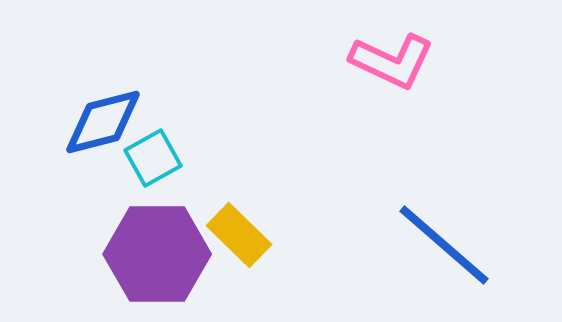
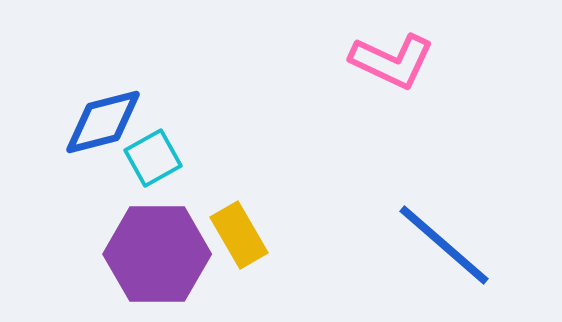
yellow rectangle: rotated 16 degrees clockwise
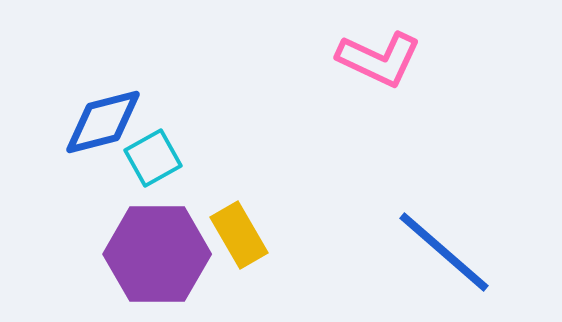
pink L-shape: moved 13 px left, 2 px up
blue line: moved 7 px down
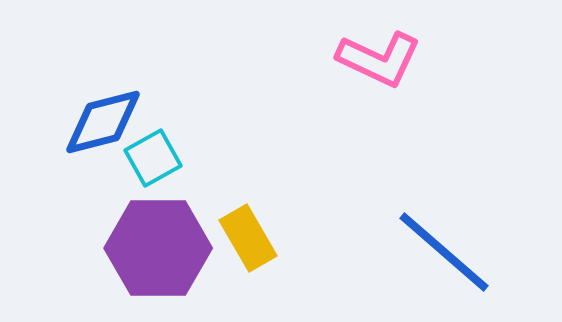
yellow rectangle: moved 9 px right, 3 px down
purple hexagon: moved 1 px right, 6 px up
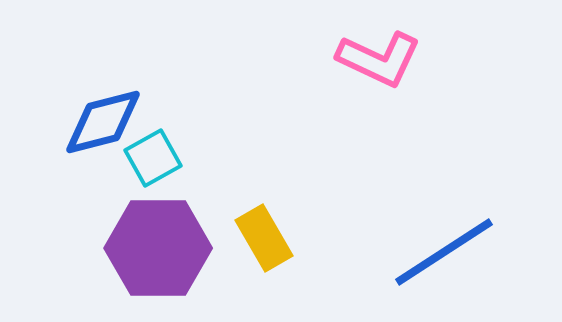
yellow rectangle: moved 16 px right
blue line: rotated 74 degrees counterclockwise
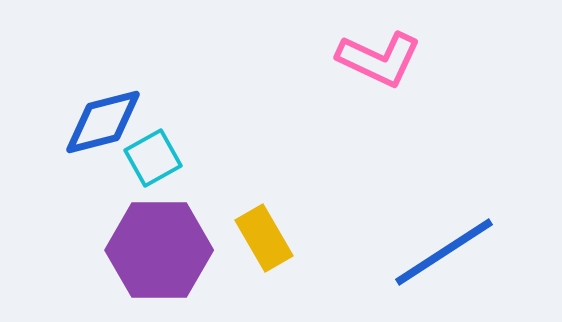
purple hexagon: moved 1 px right, 2 px down
